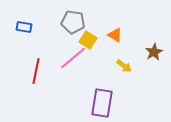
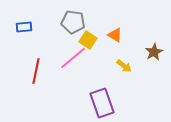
blue rectangle: rotated 14 degrees counterclockwise
purple rectangle: rotated 28 degrees counterclockwise
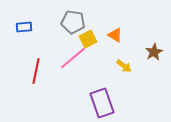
yellow square: moved 1 px up; rotated 30 degrees clockwise
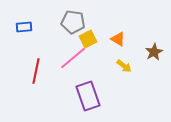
orange triangle: moved 3 px right, 4 px down
purple rectangle: moved 14 px left, 7 px up
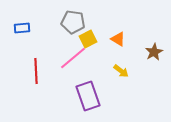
blue rectangle: moved 2 px left, 1 px down
yellow arrow: moved 3 px left, 5 px down
red line: rotated 15 degrees counterclockwise
